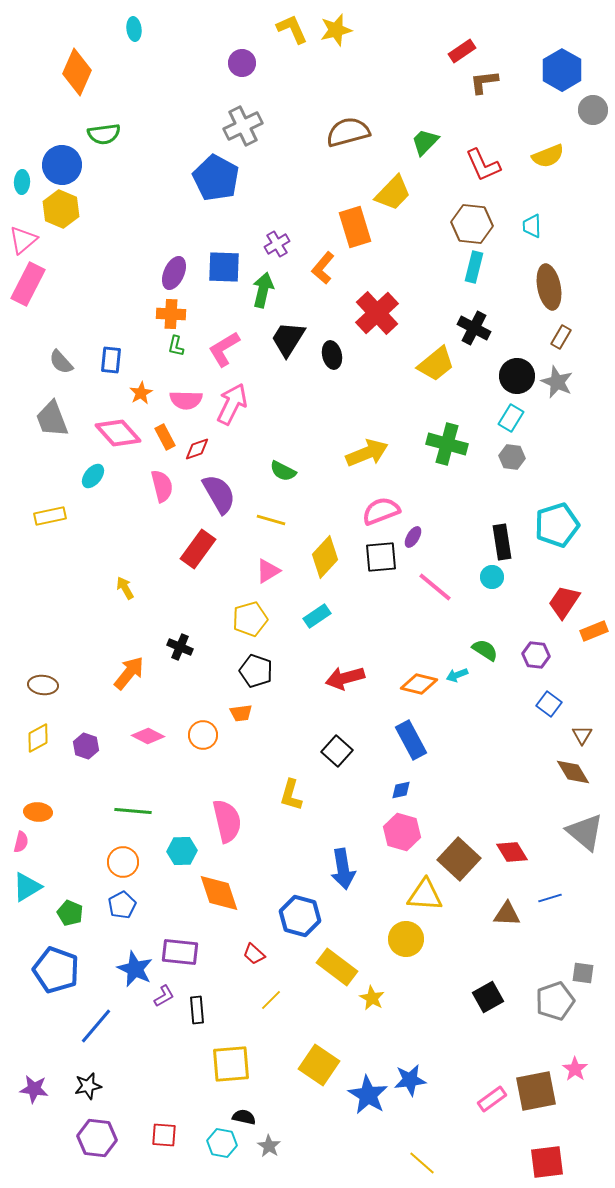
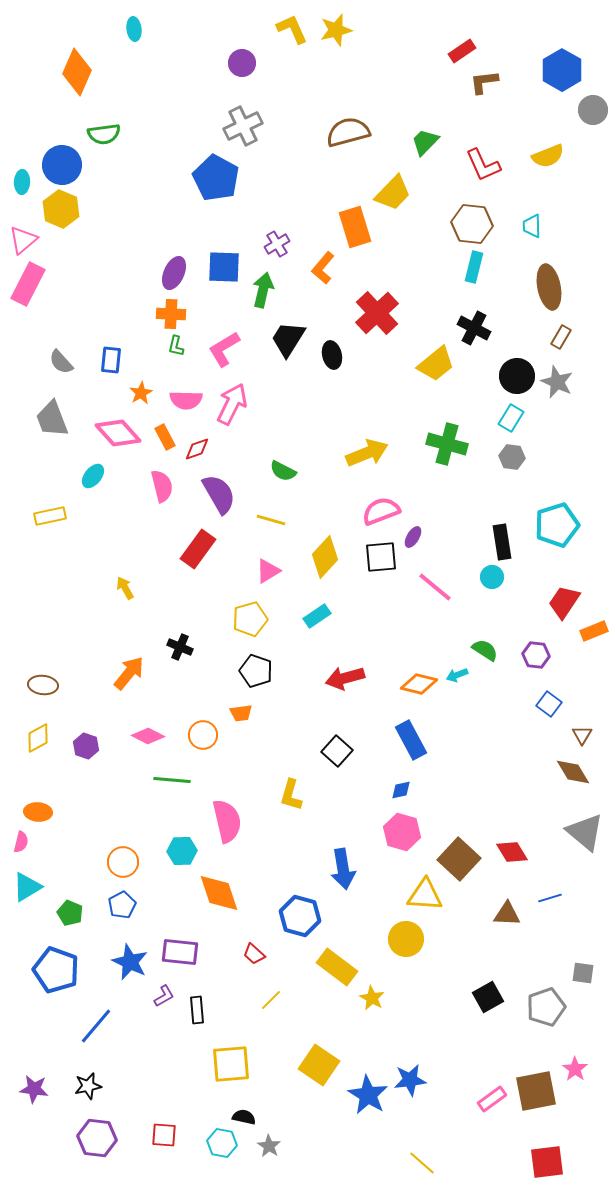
green line at (133, 811): moved 39 px right, 31 px up
blue star at (135, 969): moved 5 px left, 7 px up
gray pentagon at (555, 1001): moved 9 px left, 6 px down
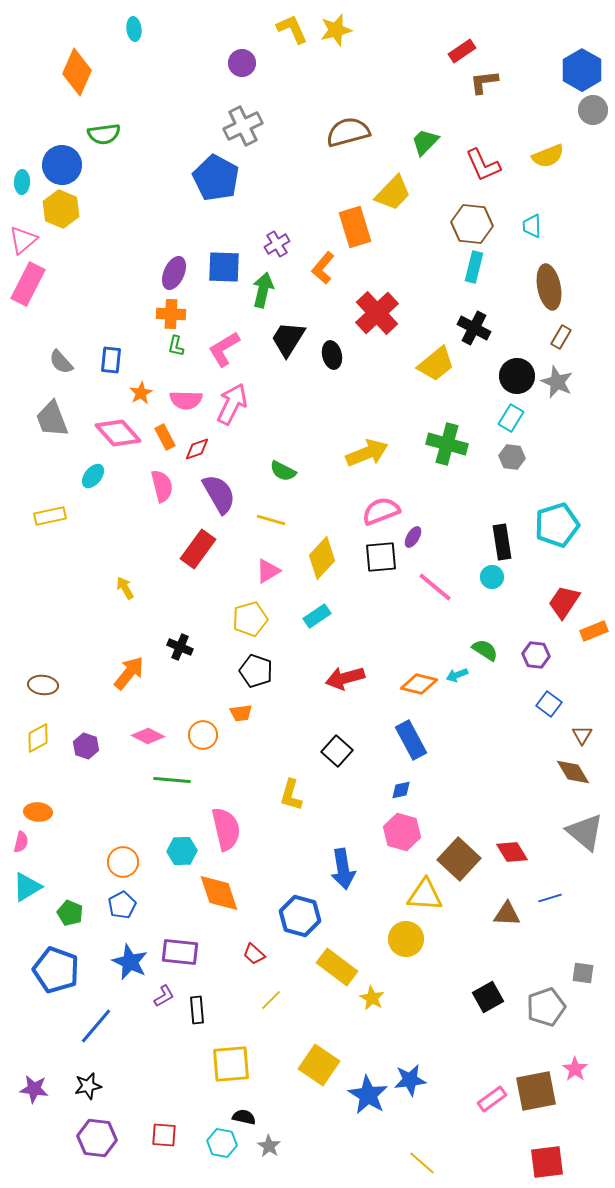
blue hexagon at (562, 70): moved 20 px right
yellow diamond at (325, 557): moved 3 px left, 1 px down
pink semicircle at (227, 821): moved 1 px left, 8 px down
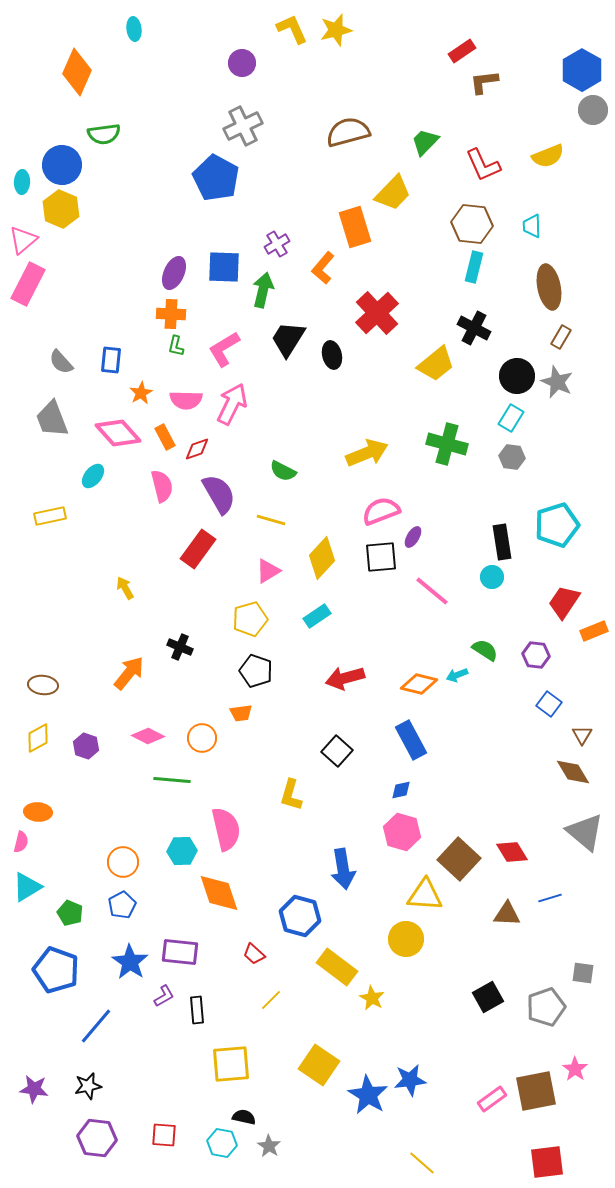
pink line at (435, 587): moved 3 px left, 4 px down
orange circle at (203, 735): moved 1 px left, 3 px down
blue star at (130, 962): rotated 9 degrees clockwise
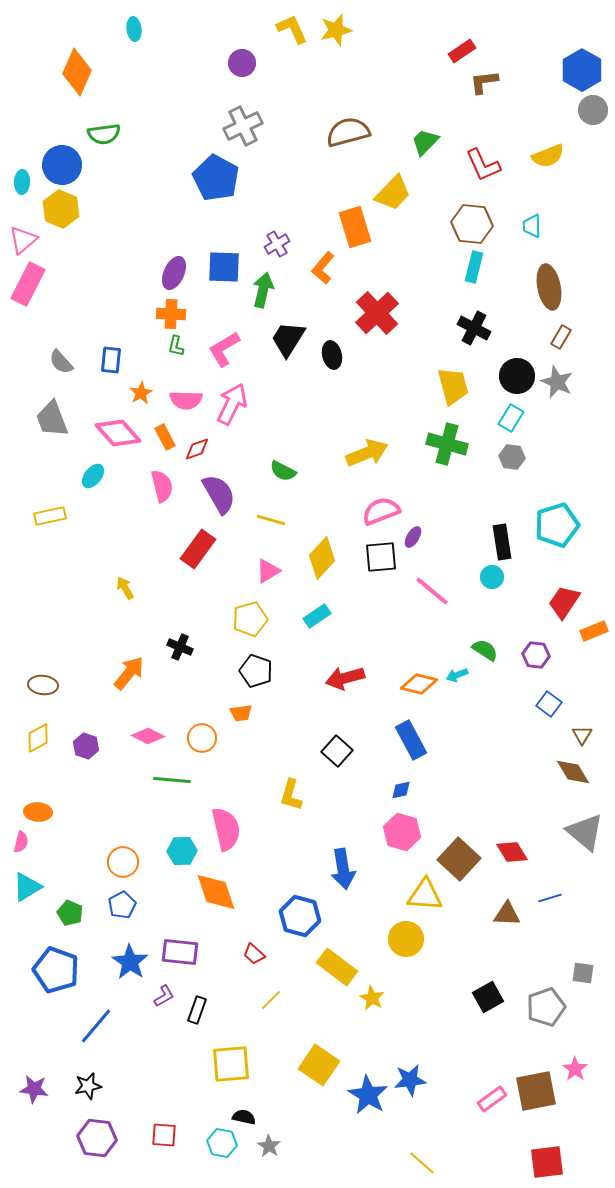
yellow trapezoid at (436, 364): moved 17 px right, 22 px down; rotated 66 degrees counterclockwise
orange diamond at (219, 893): moved 3 px left, 1 px up
black rectangle at (197, 1010): rotated 24 degrees clockwise
